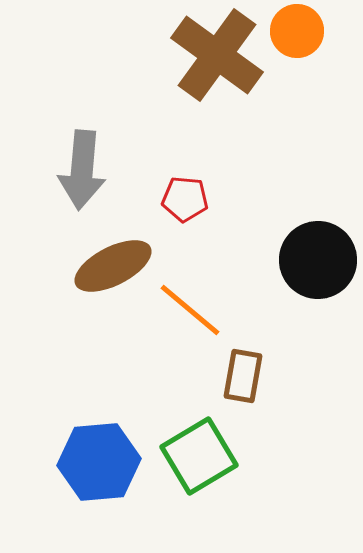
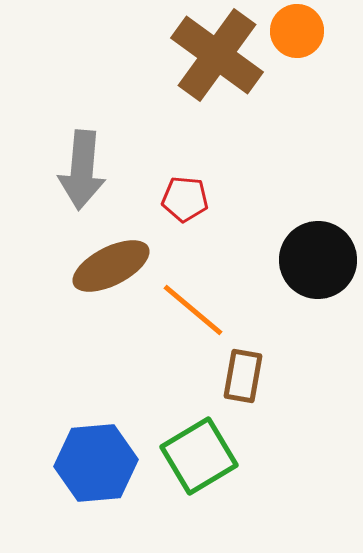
brown ellipse: moved 2 px left
orange line: moved 3 px right
blue hexagon: moved 3 px left, 1 px down
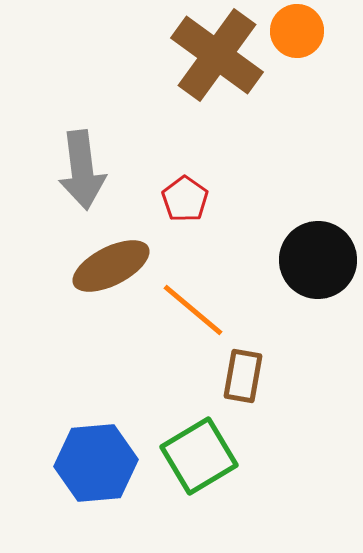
gray arrow: rotated 12 degrees counterclockwise
red pentagon: rotated 30 degrees clockwise
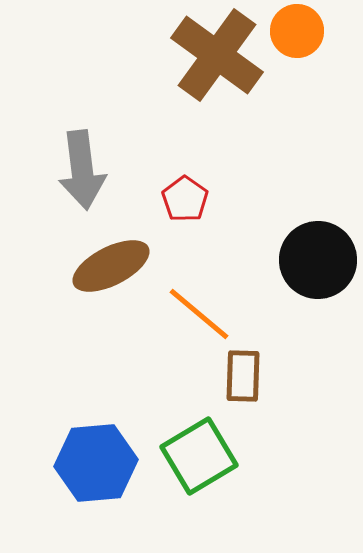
orange line: moved 6 px right, 4 px down
brown rectangle: rotated 8 degrees counterclockwise
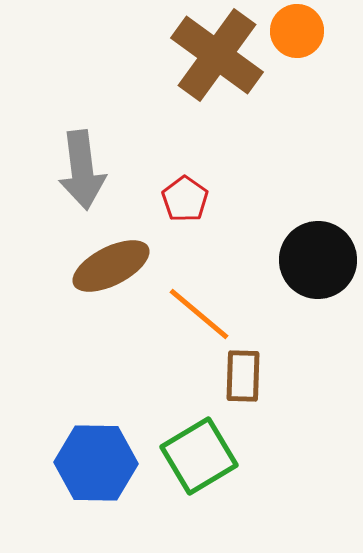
blue hexagon: rotated 6 degrees clockwise
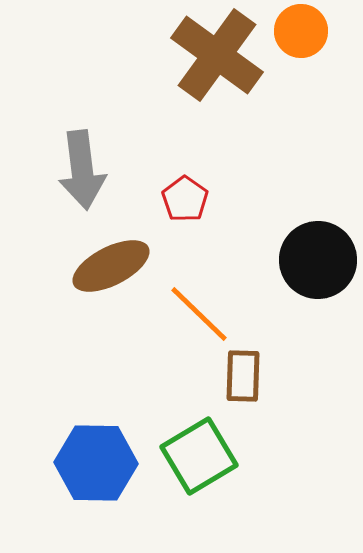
orange circle: moved 4 px right
orange line: rotated 4 degrees clockwise
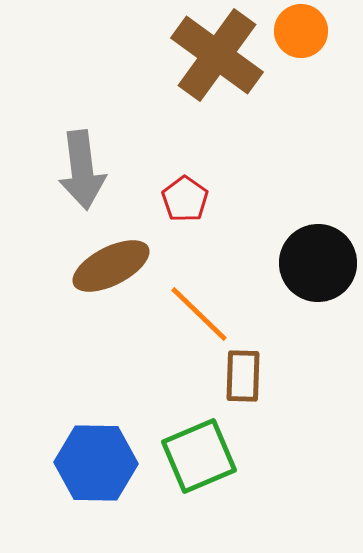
black circle: moved 3 px down
green square: rotated 8 degrees clockwise
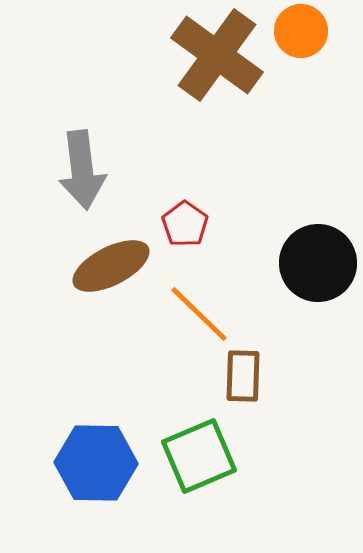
red pentagon: moved 25 px down
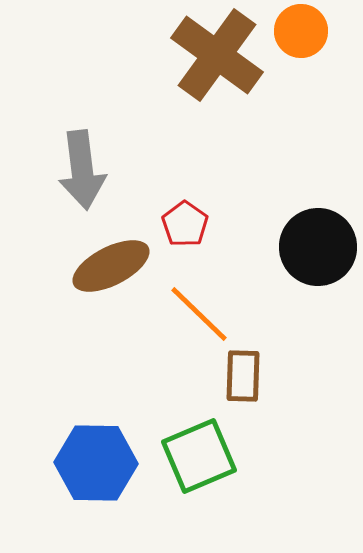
black circle: moved 16 px up
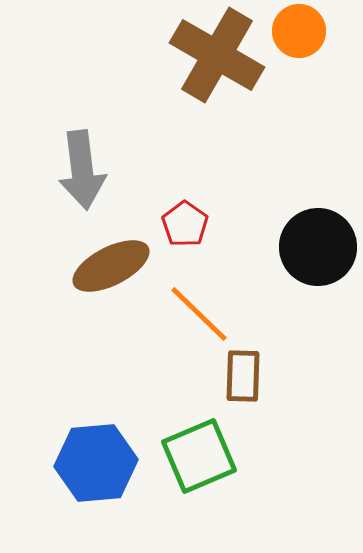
orange circle: moved 2 px left
brown cross: rotated 6 degrees counterclockwise
blue hexagon: rotated 6 degrees counterclockwise
